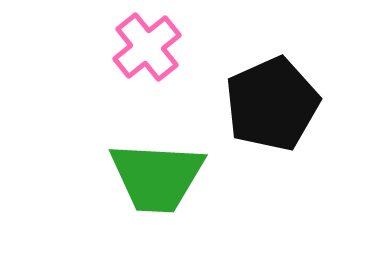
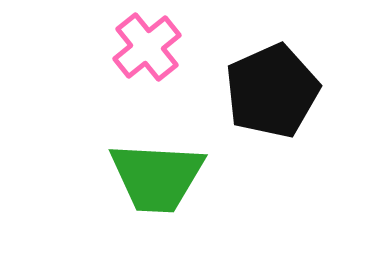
black pentagon: moved 13 px up
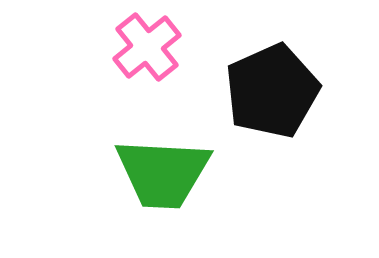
green trapezoid: moved 6 px right, 4 px up
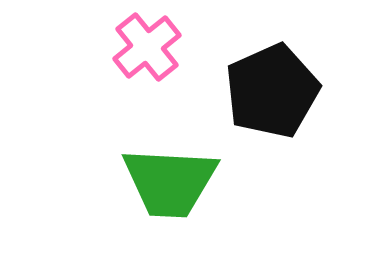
green trapezoid: moved 7 px right, 9 px down
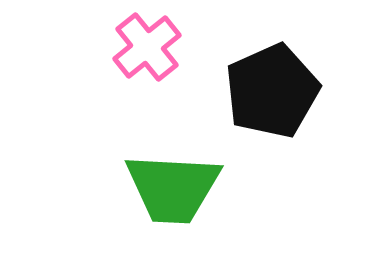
green trapezoid: moved 3 px right, 6 px down
